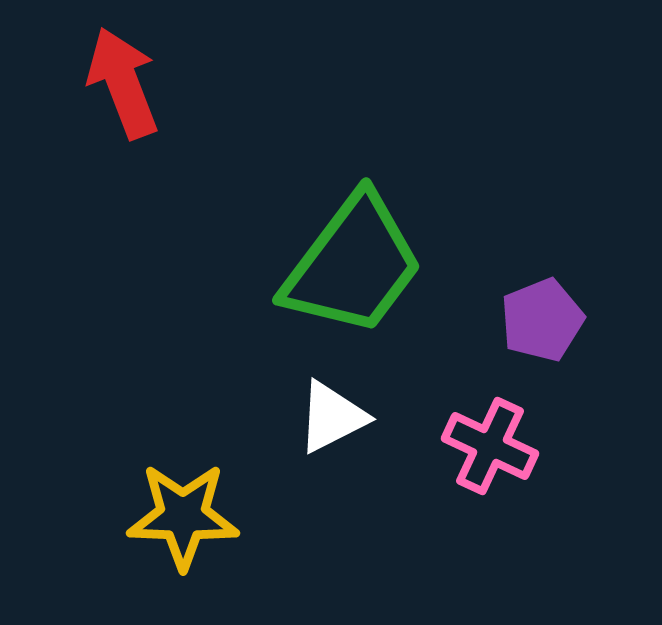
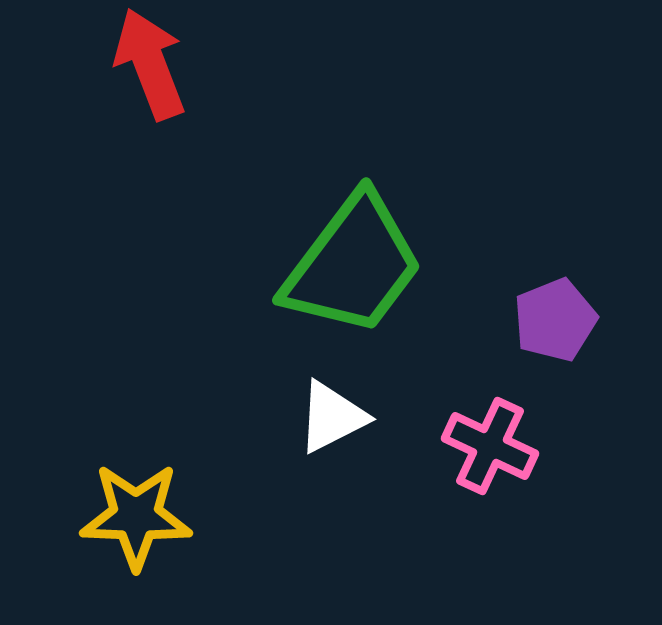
red arrow: moved 27 px right, 19 px up
purple pentagon: moved 13 px right
yellow star: moved 47 px left
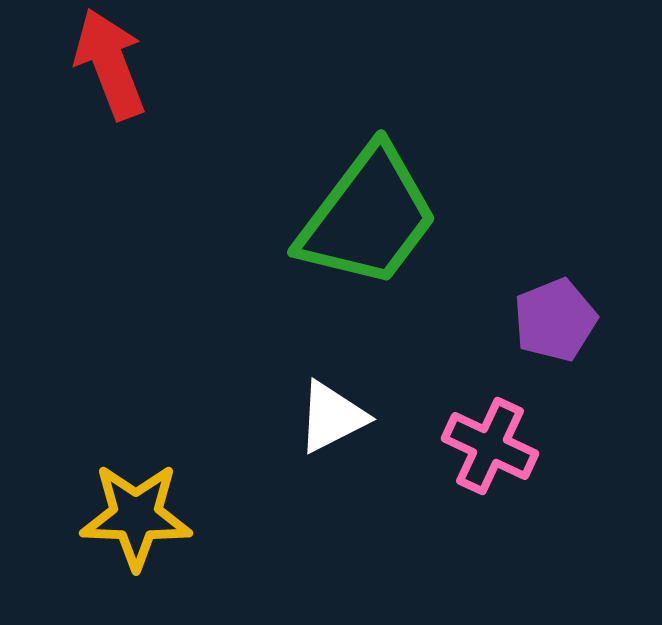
red arrow: moved 40 px left
green trapezoid: moved 15 px right, 48 px up
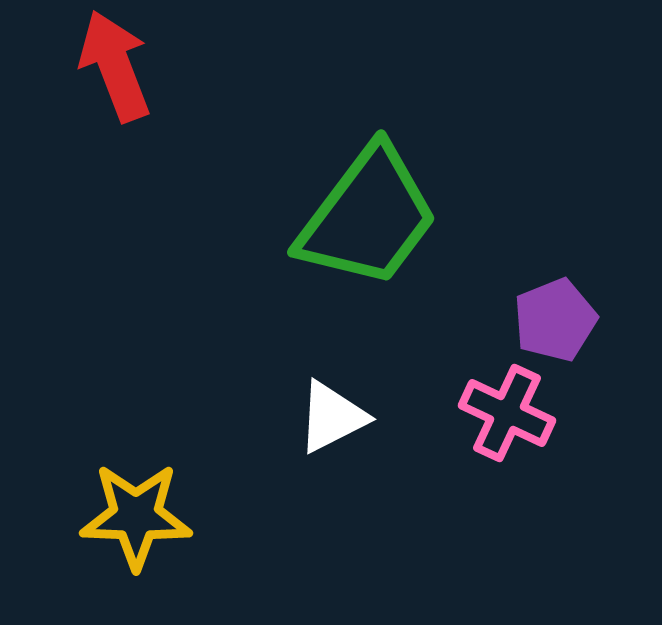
red arrow: moved 5 px right, 2 px down
pink cross: moved 17 px right, 33 px up
